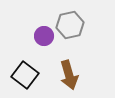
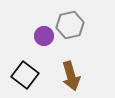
brown arrow: moved 2 px right, 1 px down
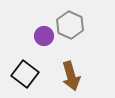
gray hexagon: rotated 24 degrees counterclockwise
black square: moved 1 px up
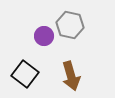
gray hexagon: rotated 12 degrees counterclockwise
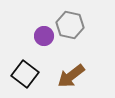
brown arrow: rotated 68 degrees clockwise
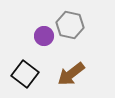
brown arrow: moved 2 px up
